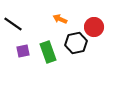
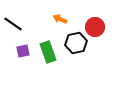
red circle: moved 1 px right
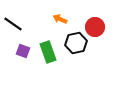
purple square: rotated 32 degrees clockwise
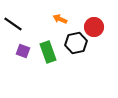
red circle: moved 1 px left
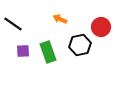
red circle: moved 7 px right
black hexagon: moved 4 px right, 2 px down
purple square: rotated 24 degrees counterclockwise
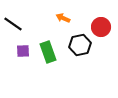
orange arrow: moved 3 px right, 1 px up
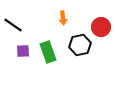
orange arrow: rotated 120 degrees counterclockwise
black line: moved 1 px down
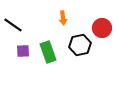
red circle: moved 1 px right, 1 px down
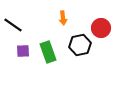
red circle: moved 1 px left
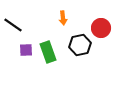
purple square: moved 3 px right, 1 px up
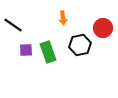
red circle: moved 2 px right
